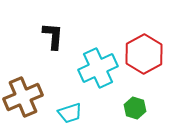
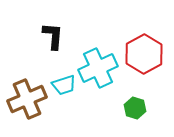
brown cross: moved 4 px right, 2 px down
cyan trapezoid: moved 6 px left, 28 px up
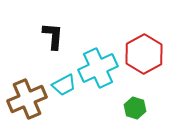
cyan trapezoid: rotated 10 degrees counterclockwise
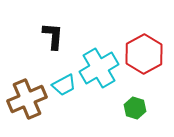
cyan cross: moved 1 px right; rotated 6 degrees counterclockwise
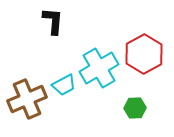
black L-shape: moved 15 px up
green hexagon: rotated 20 degrees counterclockwise
